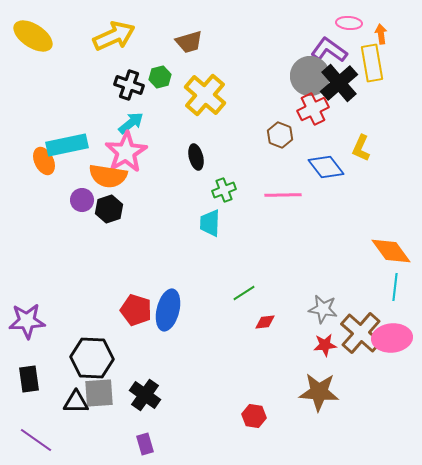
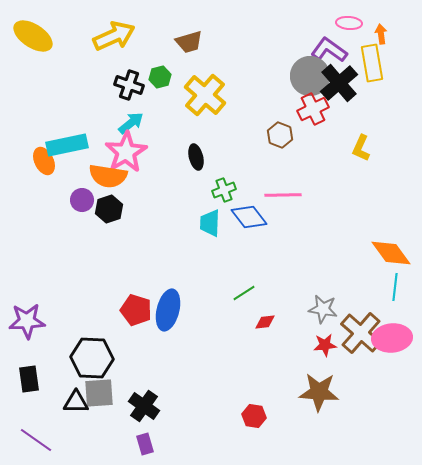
blue diamond at (326, 167): moved 77 px left, 50 px down
orange diamond at (391, 251): moved 2 px down
black cross at (145, 395): moved 1 px left, 11 px down
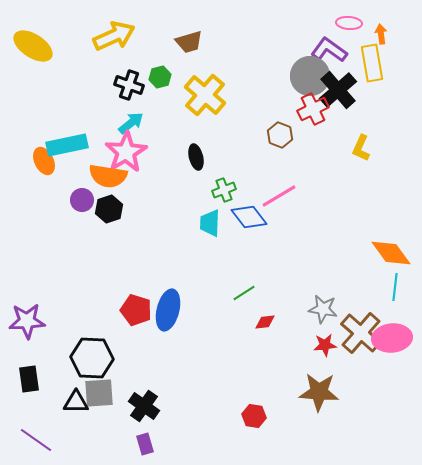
yellow ellipse at (33, 36): moved 10 px down
black cross at (339, 83): moved 1 px left, 7 px down
pink line at (283, 195): moved 4 px left, 1 px down; rotated 30 degrees counterclockwise
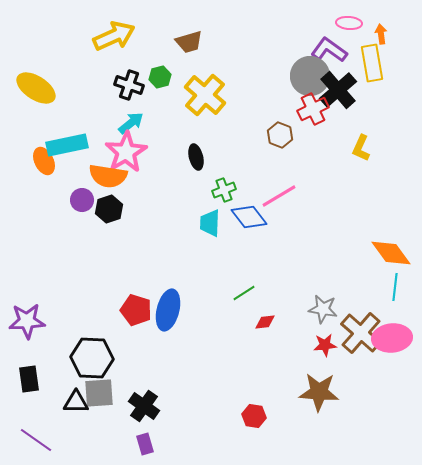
yellow ellipse at (33, 46): moved 3 px right, 42 px down
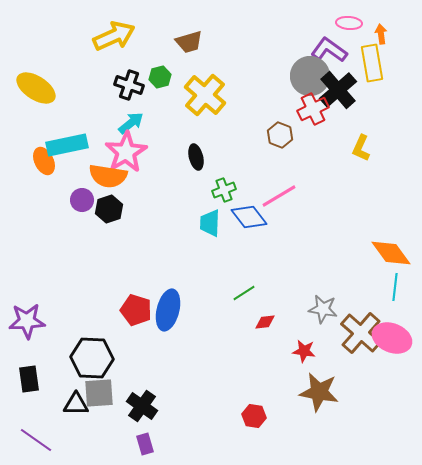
pink ellipse at (392, 338): rotated 27 degrees clockwise
red star at (325, 345): moved 21 px left, 6 px down; rotated 15 degrees clockwise
brown star at (319, 392): rotated 6 degrees clockwise
black triangle at (76, 402): moved 2 px down
black cross at (144, 406): moved 2 px left
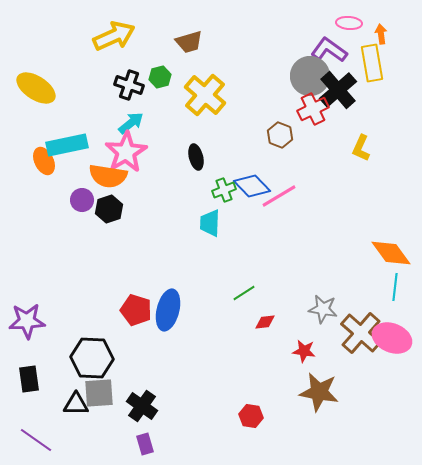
blue diamond at (249, 217): moved 3 px right, 31 px up; rotated 6 degrees counterclockwise
red hexagon at (254, 416): moved 3 px left
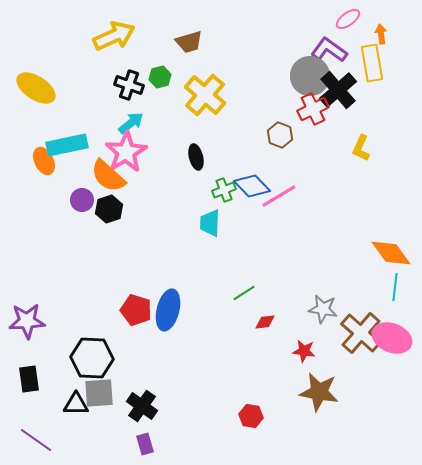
pink ellipse at (349, 23): moved 1 px left, 4 px up; rotated 40 degrees counterclockwise
orange semicircle at (108, 176): rotated 33 degrees clockwise
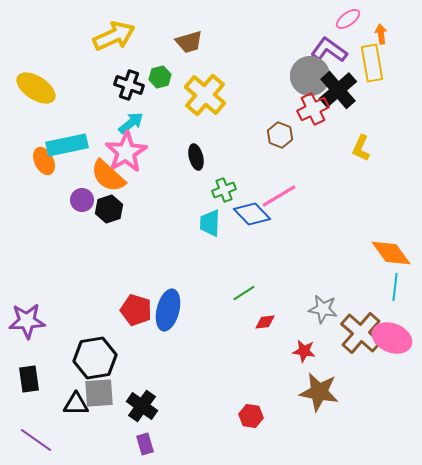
blue diamond at (252, 186): moved 28 px down
black hexagon at (92, 358): moved 3 px right; rotated 12 degrees counterclockwise
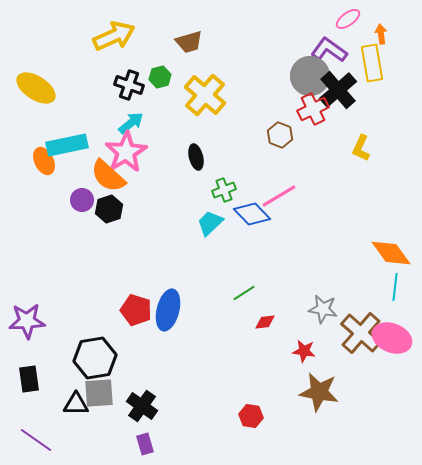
cyan trapezoid at (210, 223): rotated 44 degrees clockwise
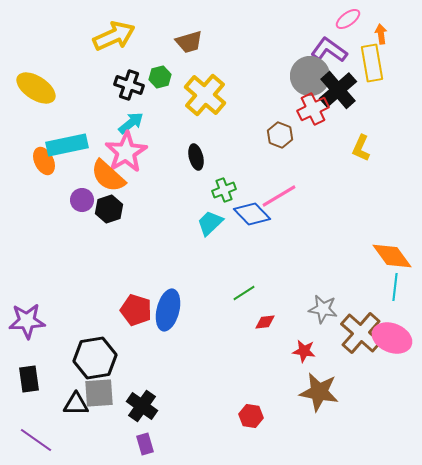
orange diamond at (391, 253): moved 1 px right, 3 px down
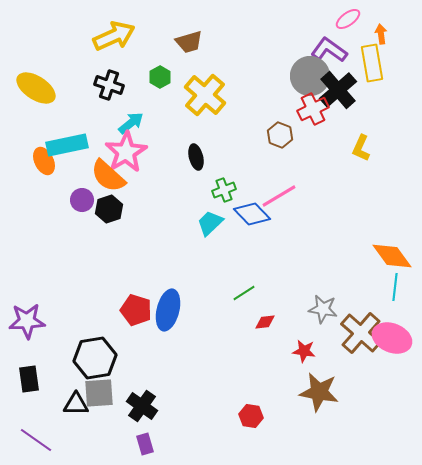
green hexagon at (160, 77): rotated 15 degrees counterclockwise
black cross at (129, 85): moved 20 px left
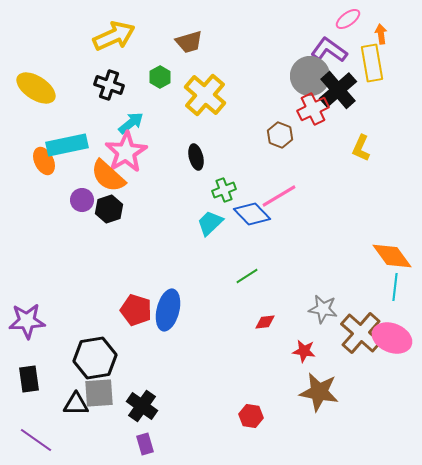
green line at (244, 293): moved 3 px right, 17 px up
